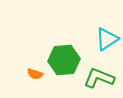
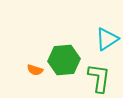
orange semicircle: moved 4 px up
green L-shape: rotated 76 degrees clockwise
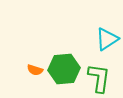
green hexagon: moved 9 px down
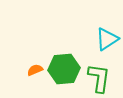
orange semicircle: rotated 140 degrees clockwise
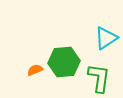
cyan triangle: moved 1 px left, 1 px up
green hexagon: moved 7 px up
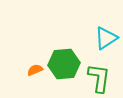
green hexagon: moved 2 px down
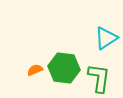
green hexagon: moved 4 px down; rotated 12 degrees clockwise
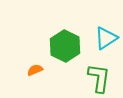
green hexagon: moved 1 px right, 22 px up; rotated 20 degrees clockwise
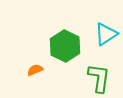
cyan triangle: moved 4 px up
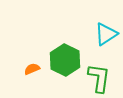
green hexagon: moved 14 px down
orange semicircle: moved 3 px left, 1 px up
